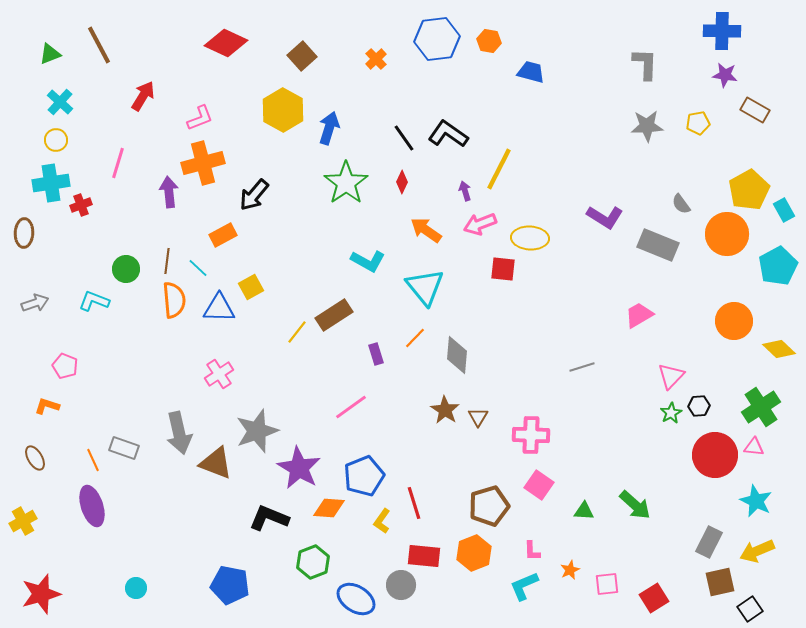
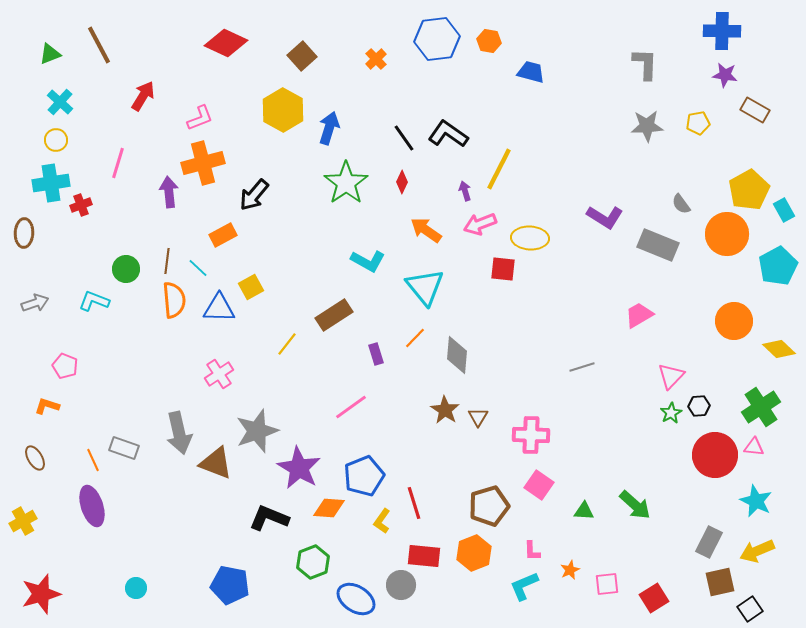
yellow line at (297, 332): moved 10 px left, 12 px down
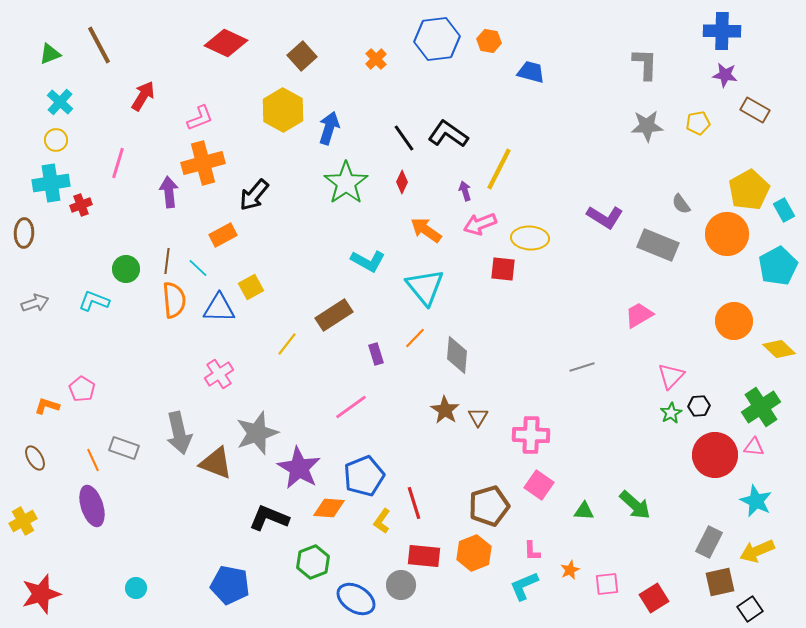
pink pentagon at (65, 366): moved 17 px right, 23 px down; rotated 10 degrees clockwise
gray star at (257, 431): moved 2 px down
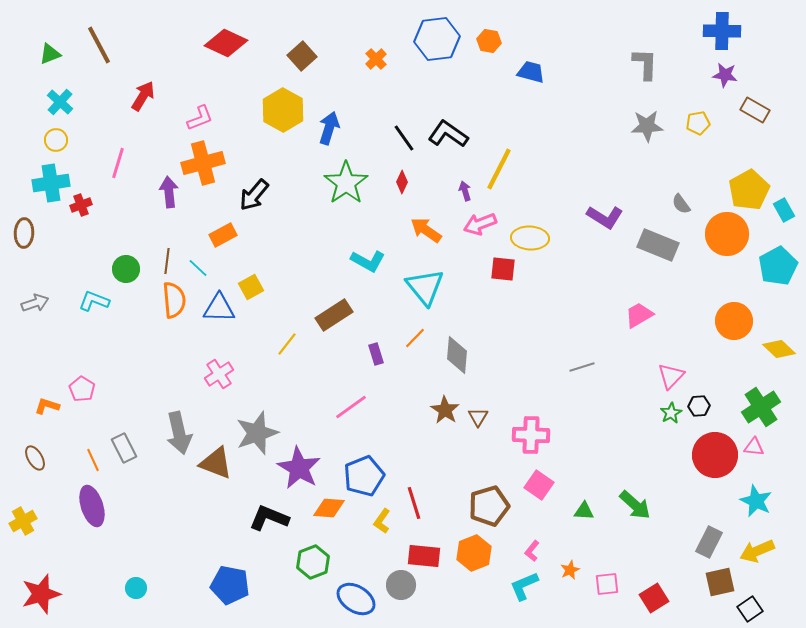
gray rectangle at (124, 448): rotated 44 degrees clockwise
pink L-shape at (532, 551): rotated 40 degrees clockwise
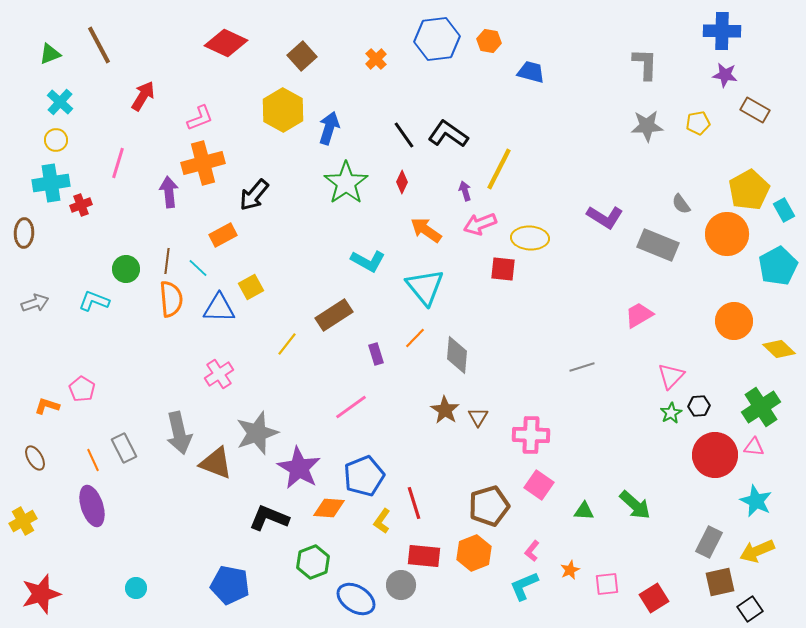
black line at (404, 138): moved 3 px up
orange semicircle at (174, 300): moved 3 px left, 1 px up
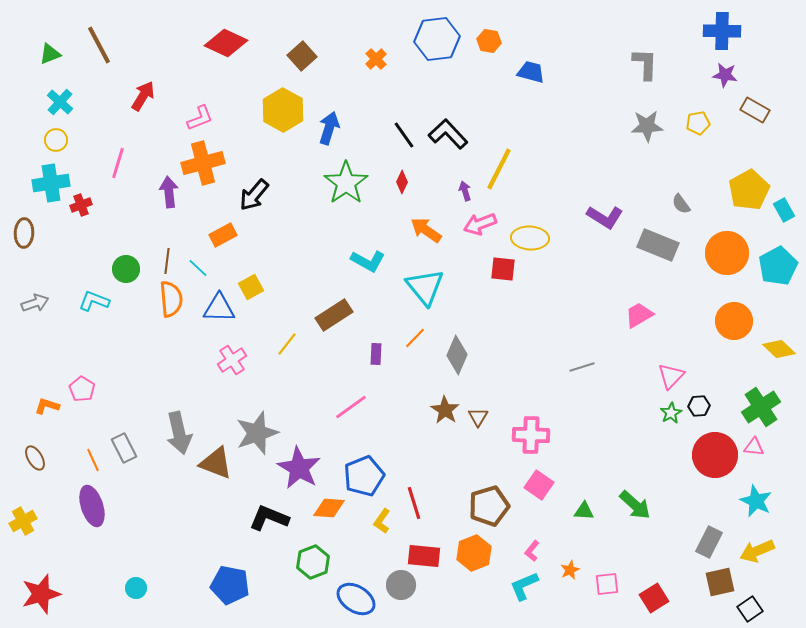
black L-shape at (448, 134): rotated 12 degrees clockwise
orange circle at (727, 234): moved 19 px down
purple rectangle at (376, 354): rotated 20 degrees clockwise
gray diamond at (457, 355): rotated 18 degrees clockwise
pink cross at (219, 374): moved 13 px right, 14 px up
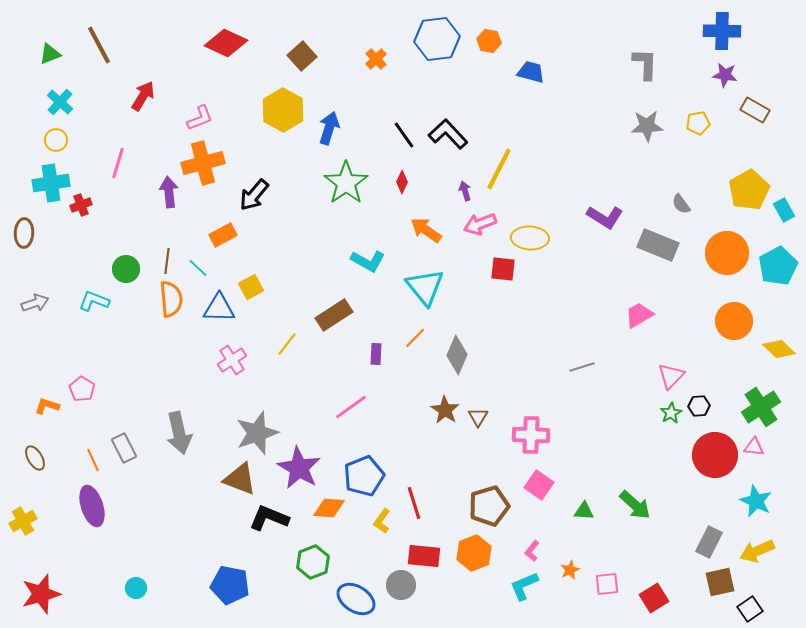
brown triangle at (216, 463): moved 24 px right, 16 px down
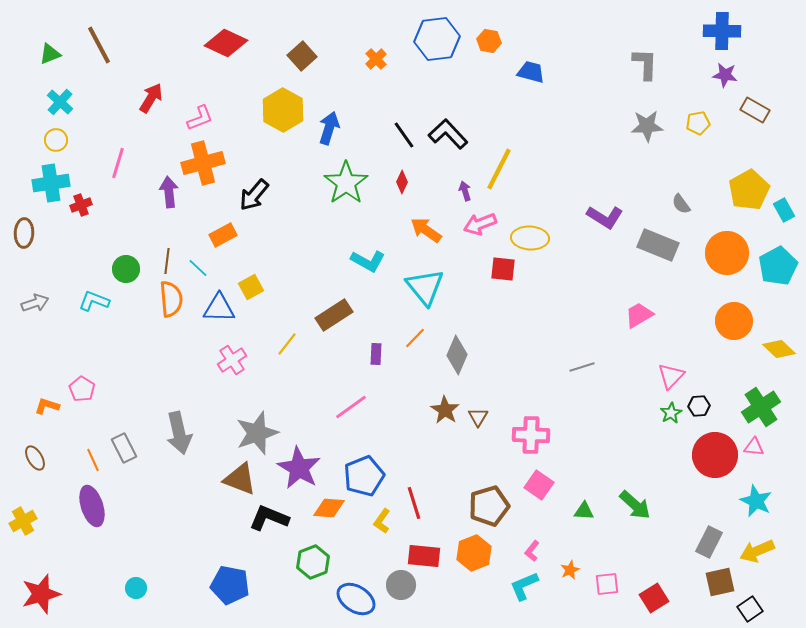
red arrow at (143, 96): moved 8 px right, 2 px down
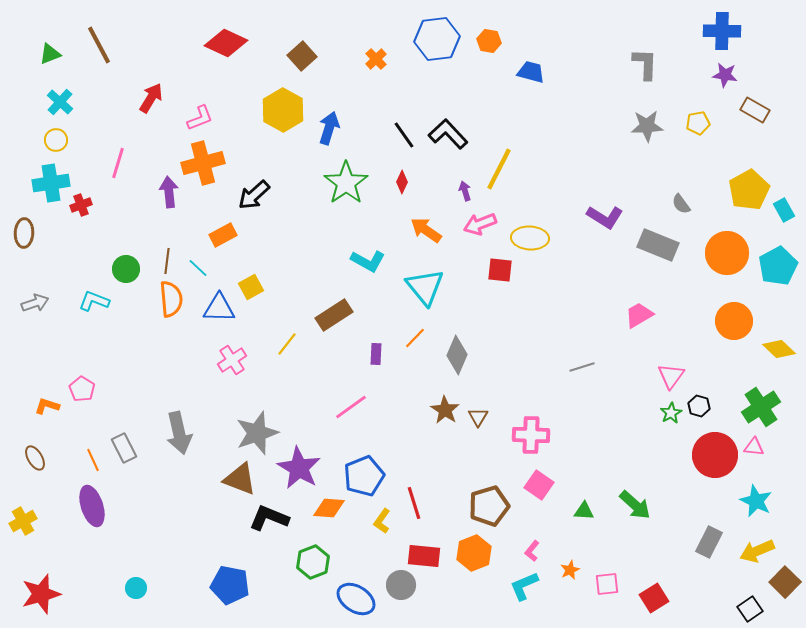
black arrow at (254, 195): rotated 8 degrees clockwise
red square at (503, 269): moved 3 px left, 1 px down
pink triangle at (671, 376): rotated 8 degrees counterclockwise
black hexagon at (699, 406): rotated 20 degrees clockwise
brown square at (720, 582): moved 65 px right; rotated 32 degrees counterclockwise
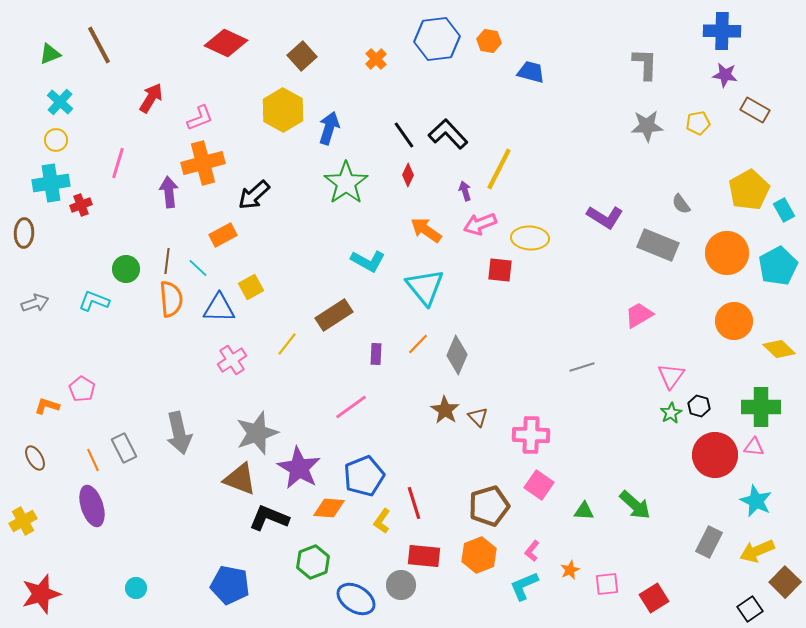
red diamond at (402, 182): moved 6 px right, 7 px up
orange line at (415, 338): moved 3 px right, 6 px down
green cross at (761, 407): rotated 33 degrees clockwise
brown triangle at (478, 417): rotated 15 degrees counterclockwise
orange hexagon at (474, 553): moved 5 px right, 2 px down
